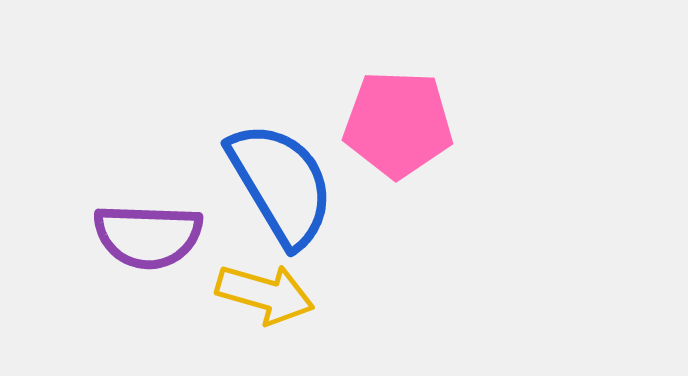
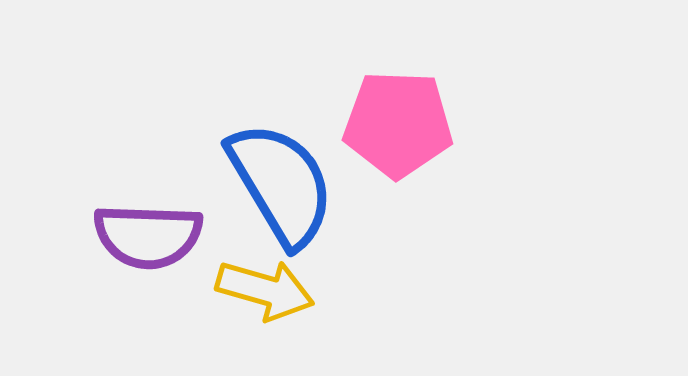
yellow arrow: moved 4 px up
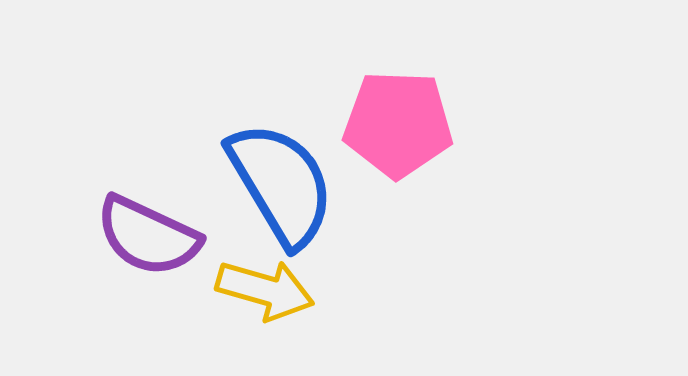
purple semicircle: rotated 23 degrees clockwise
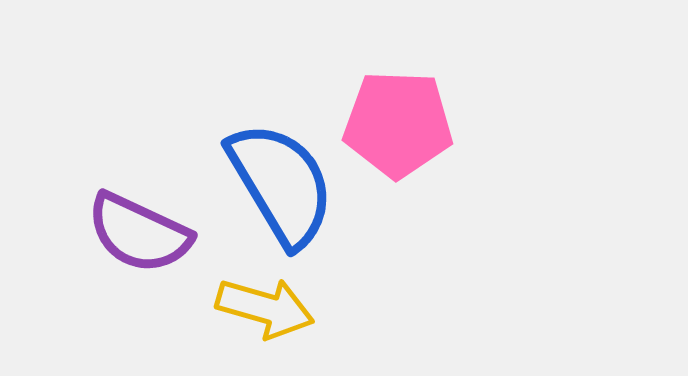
purple semicircle: moved 9 px left, 3 px up
yellow arrow: moved 18 px down
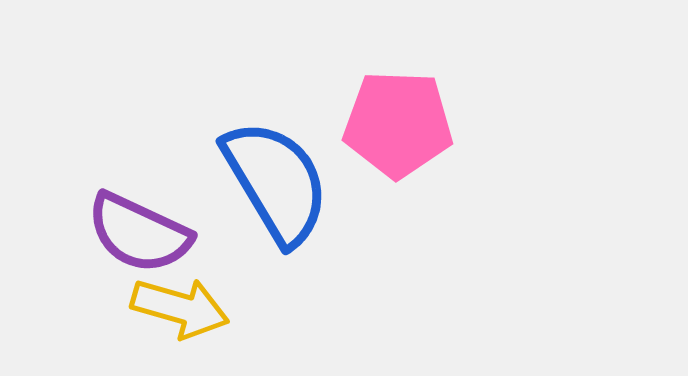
blue semicircle: moved 5 px left, 2 px up
yellow arrow: moved 85 px left
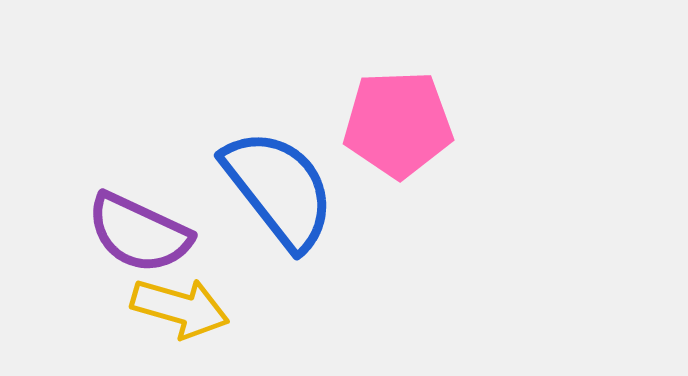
pink pentagon: rotated 4 degrees counterclockwise
blue semicircle: moved 3 px right, 7 px down; rotated 7 degrees counterclockwise
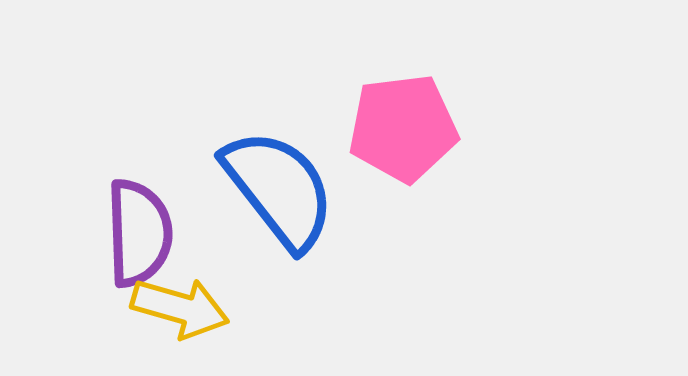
pink pentagon: moved 5 px right, 4 px down; rotated 5 degrees counterclockwise
purple semicircle: rotated 117 degrees counterclockwise
